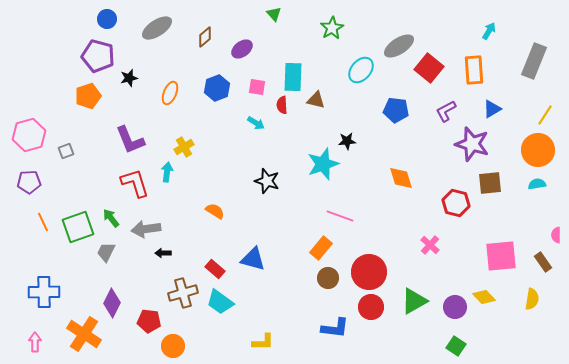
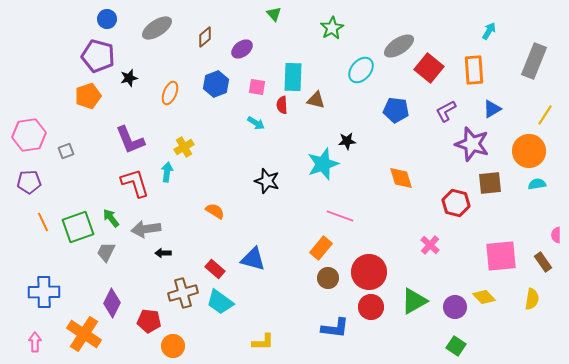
blue hexagon at (217, 88): moved 1 px left, 4 px up
pink hexagon at (29, 135): rotated 8 degrees clockwise
orange circle at (538, 150): moved 9 px left, 1 px down
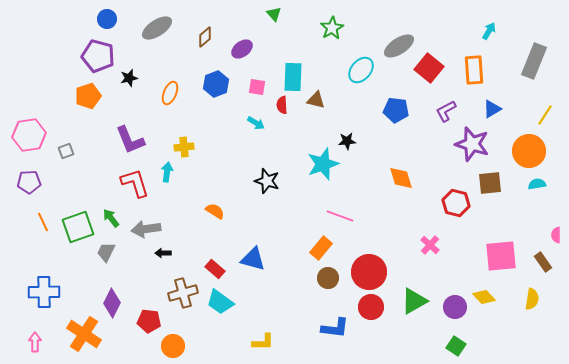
yellow cross at (184, 147): rotated 24 degrees clockwise
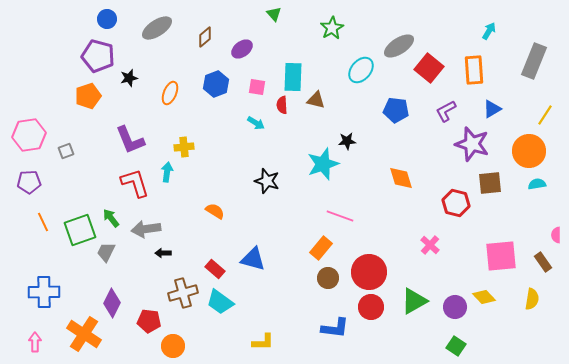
green square at (78, 227): moved 2 px right, 3 px down
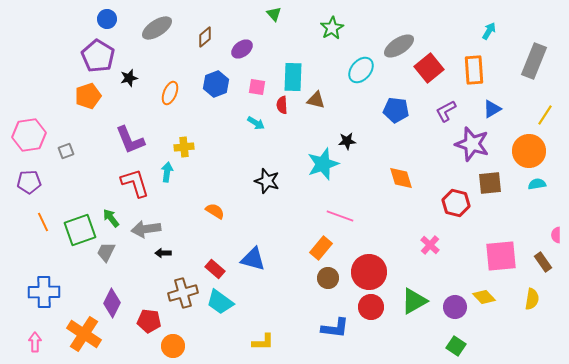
purple pentagon at (98, 56): rotated 16 degrees clockwise
red square at (429, 68): rotated 12 degrees clockwise
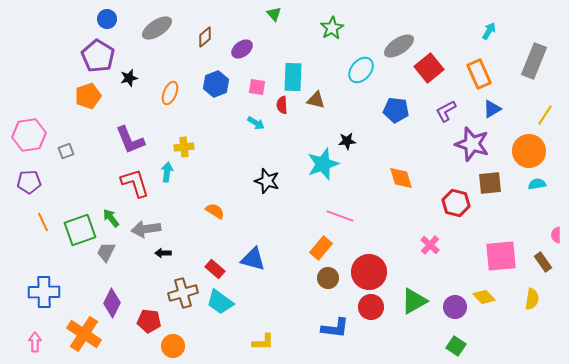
orange rectangle at (474, 70): moved 5 px right, 4 px down; rotated 20 degrees counterclockwise
